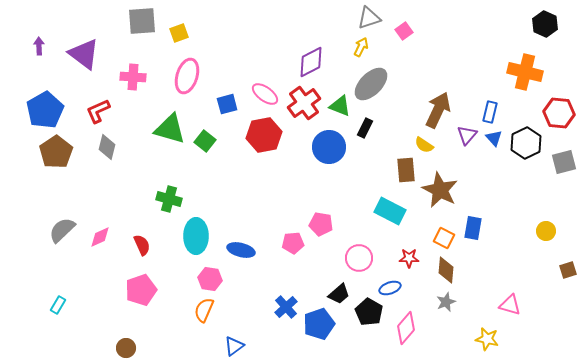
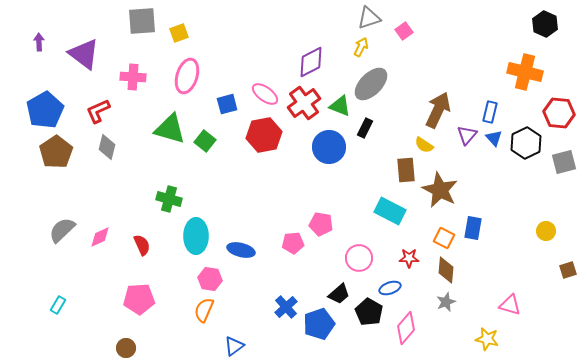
purple arrow at (39, 46): moved 4 px up
pink pentagon at (141, 290): moved 2 px left, 9 px down; rotated 16 degrees clockwise
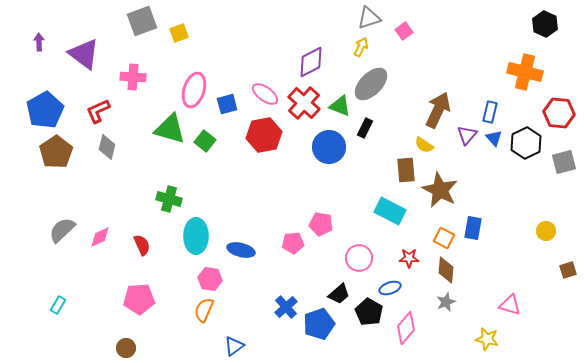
gray square at (142, 21): rotated 16 degrees counterclockwise
pink ellipse at (187, 76): moved 7 px right, 14 px down
red cross at (304, 103): rotated 12 degrees counterclockwise
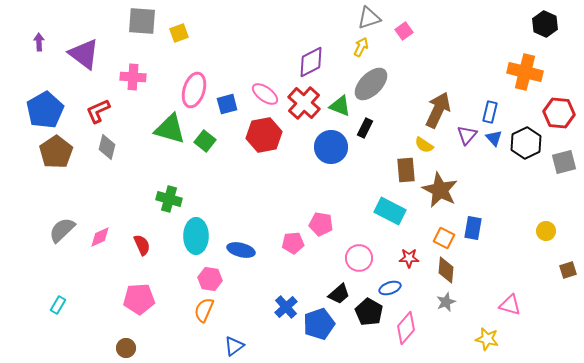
gray square at (142, 21): rotated 24 degrees clockwise
blue circle at (329, 147): moved 2 px right
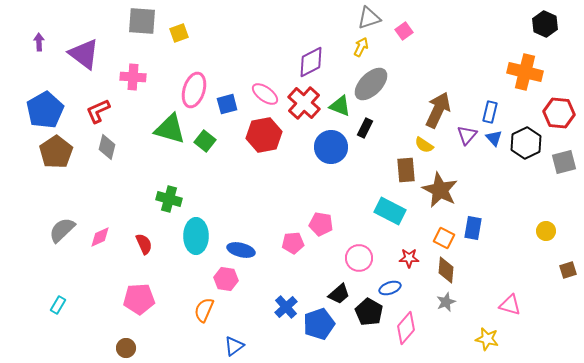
red semicircle at (142, 245): moved 2 px right, 1 px up
pink hexagon at (210, 279): moved 16 px right
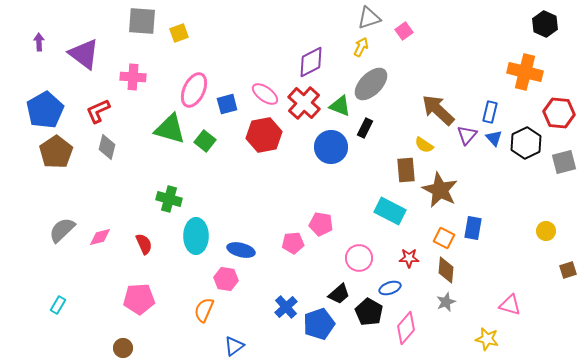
pink ellipse at (194, 90): rotated 8 degrees clockwise
brown arrow at (438, 110): rotated 72 degrees counterclockwise
pink diamond at (100, 237): rotated 10 degrees clockwise
brown circle at (126, 348): moved 3 px left
